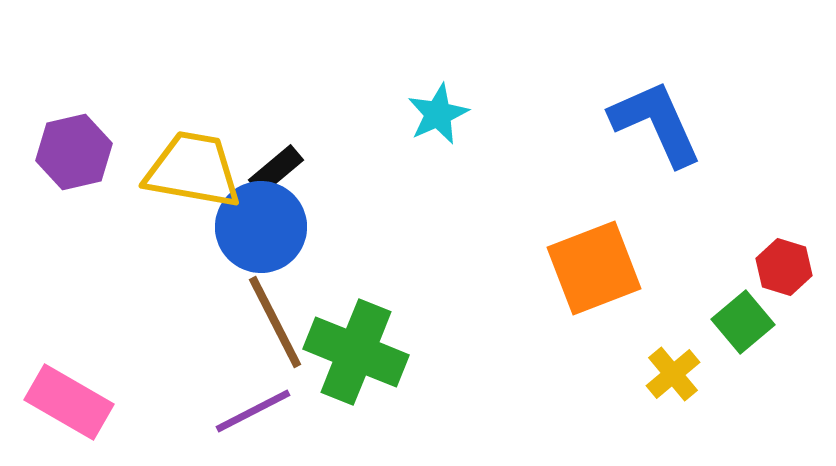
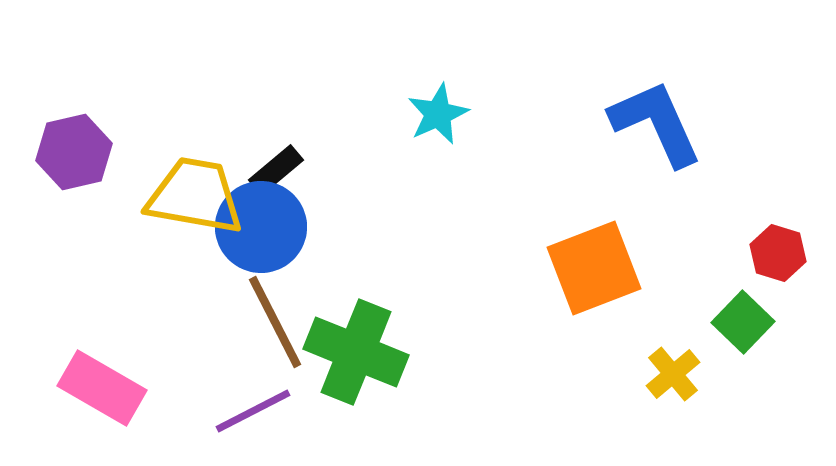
yellow trapezoid: moved 2 px right, 26 px down
red hexagon: moved 6 px left, 14 px up
green square: rotated 6 degrees counterclockwise
pink rectangle: moved 33 px right, 14 px up
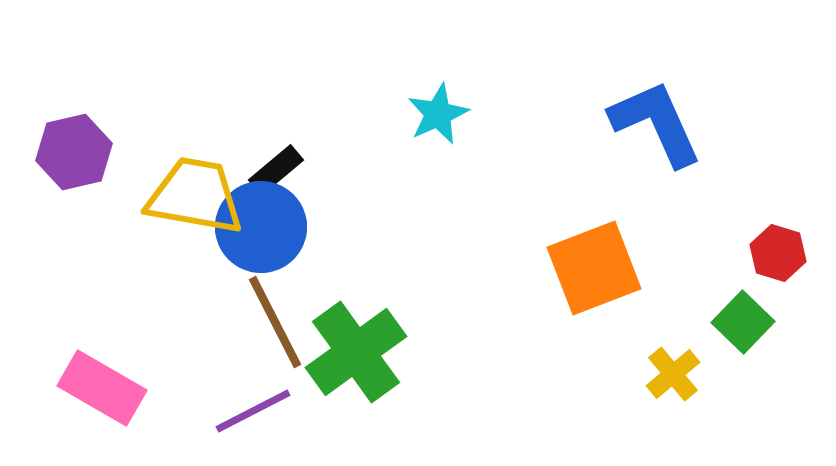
green cross: rotated 32 degrees clockwise
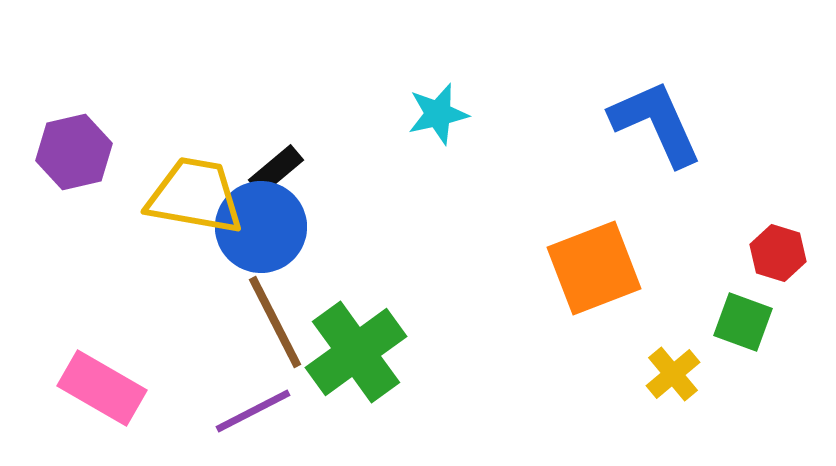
cyan star: rotated 12 degrees clockwise
green square: rotated 24 degrees counterclockwise
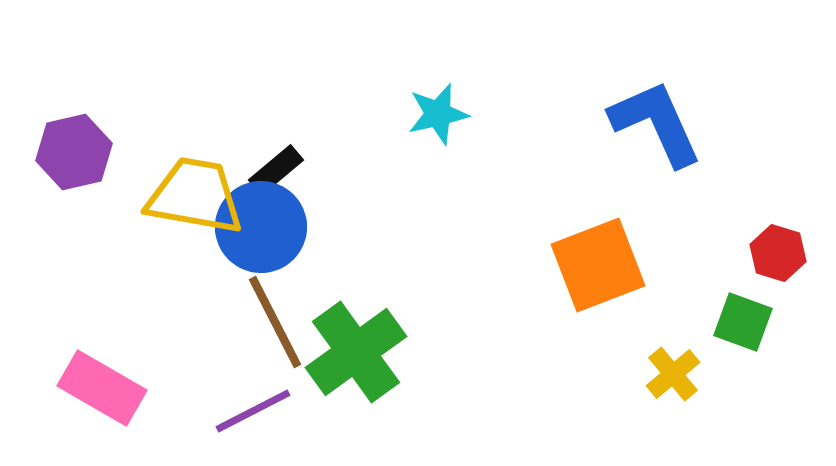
orange square: moved 4 px right, 3 px up
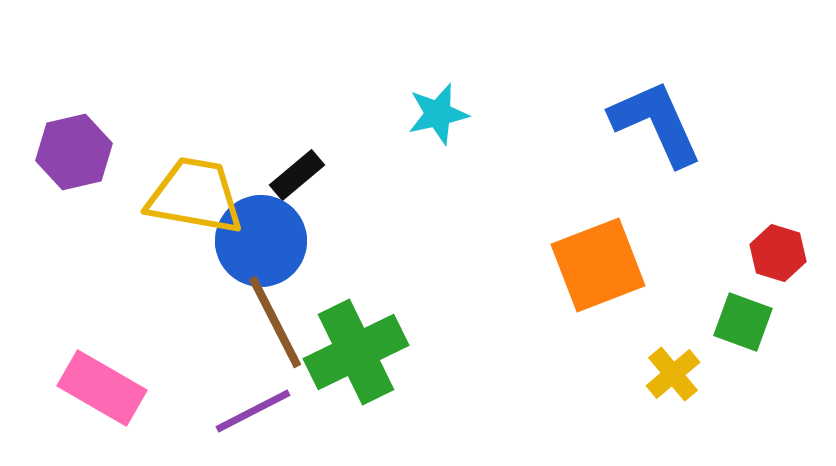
black rectangle: moved 21 px right, 5 px down
blue circle: moved 14 px down
green cross: rotated 10 degrees clockwise
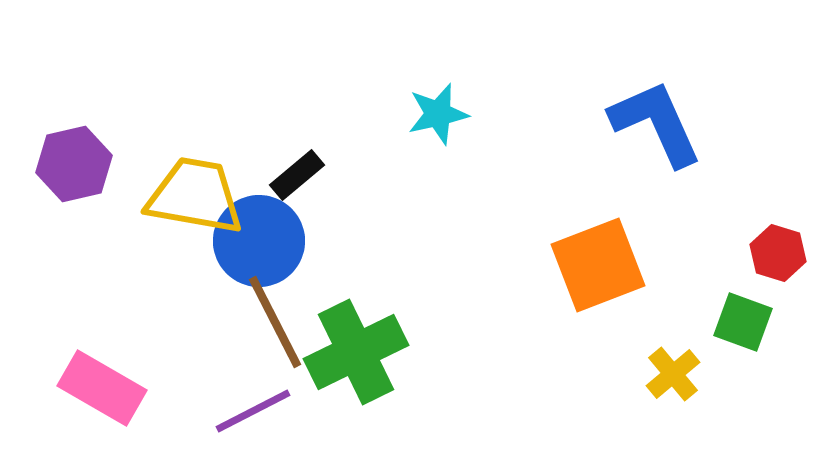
purple hexagon: moved 12 px down
blue circle: moved 2 px left
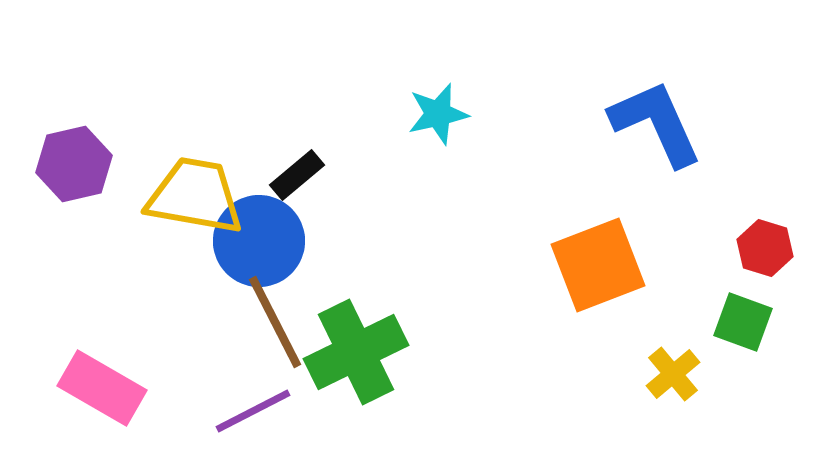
red hexagon: moved 13 px left, 5 px up
